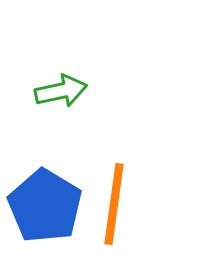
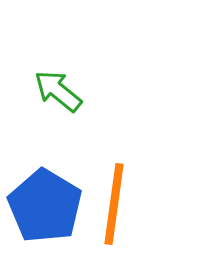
green arrow: moved 3 px left; rotated 129 degrees counterclockwise
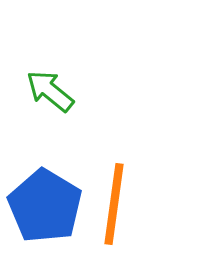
green arrow: moved 8 px left
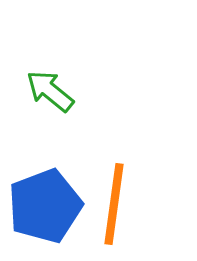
blue pentagon: rotated 20 degrees clockwise
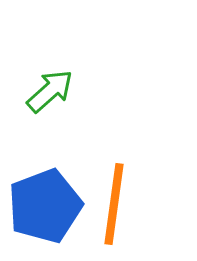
green arrow: rotated 99 degrees clockwise
